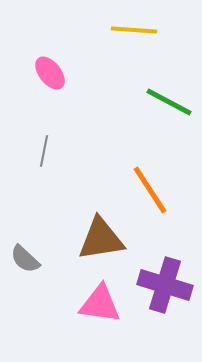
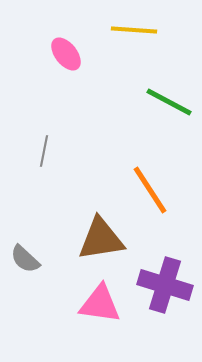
pink ellipse: moved 16 px right, 19 px up
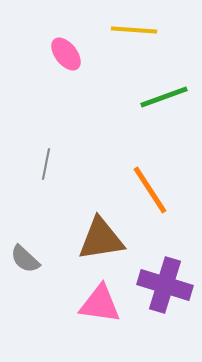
green line: moved 5 px left, 5 px up; rotated 48 degrees counterclockwise
gray line: moved 2 px right, 13 px down
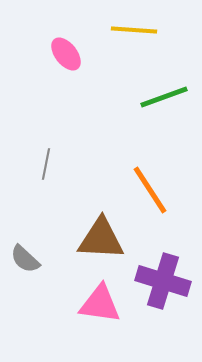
brown triangle: rotated 12 degrees clockwise
purple cross: moved 2 px left, 4 px up
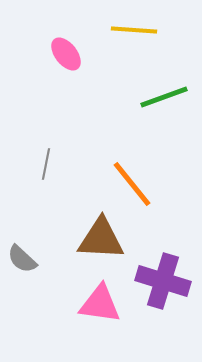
orange line: moved 18 px left, 6 px up; rotated 6 degrees counterclockwise
gray semicircle: moved 3 px left
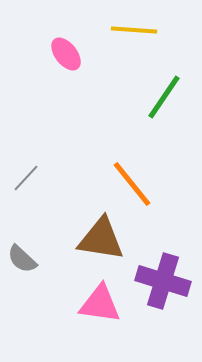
green line: rotated 36 degrees counterclockwise
gray line: moved 20 px left, 14 px down; rotated 32 degrees clockwise
brown triangle: rotated 6 degrees clockwise
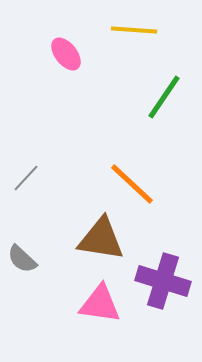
orange line: rotated 8 degrees counterclockwise
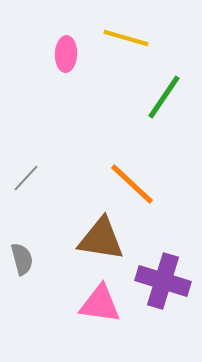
yellow line: moved 8 px left, 8 px down; rotated 12 degrees clockwise
pink ellipse: rotated 40 degrees clockwise
gray semicircle: rotated 148 degrees counterclockwise
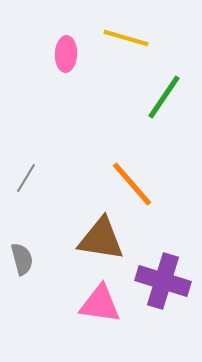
gray line: rotated 12 degrees counterclockwise
orange line: rotated 6 degrees clockwise
